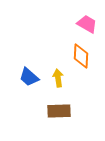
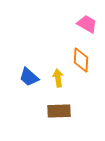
orange diamond: moved 4 px down
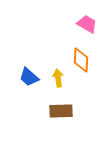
brown rectangle: moved 2 px right
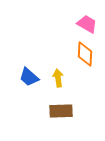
orange diamond: moved 4 px right, 6 px up
